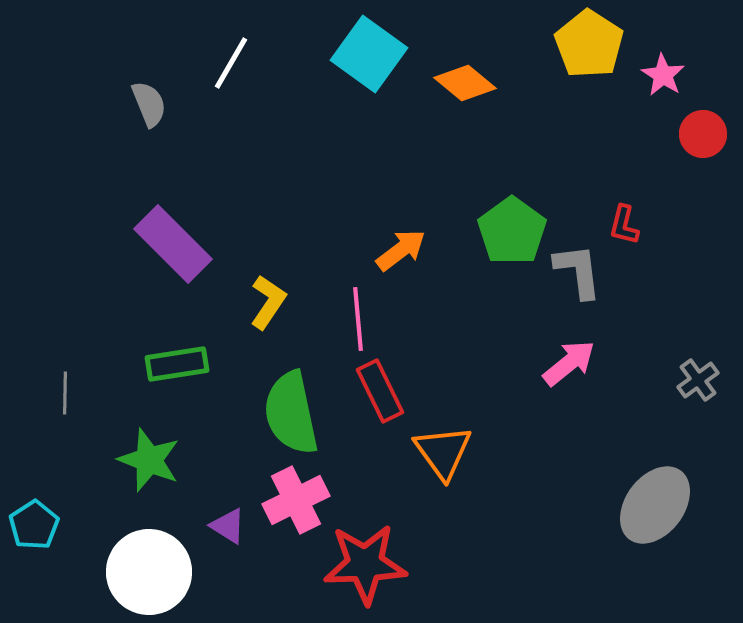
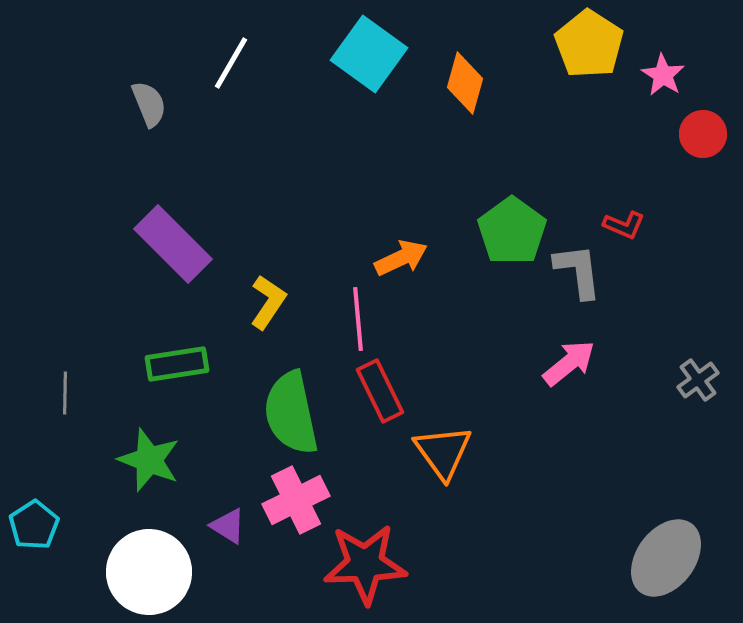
orange diamond: rotated 66 degrees clockwise
red L-shape: rotated 81 degrees counterclockwise
orange arrow: moved 8 px down; rotated 12 degrees clockwise
gray ellipse: moved 11 px right, 53 px down
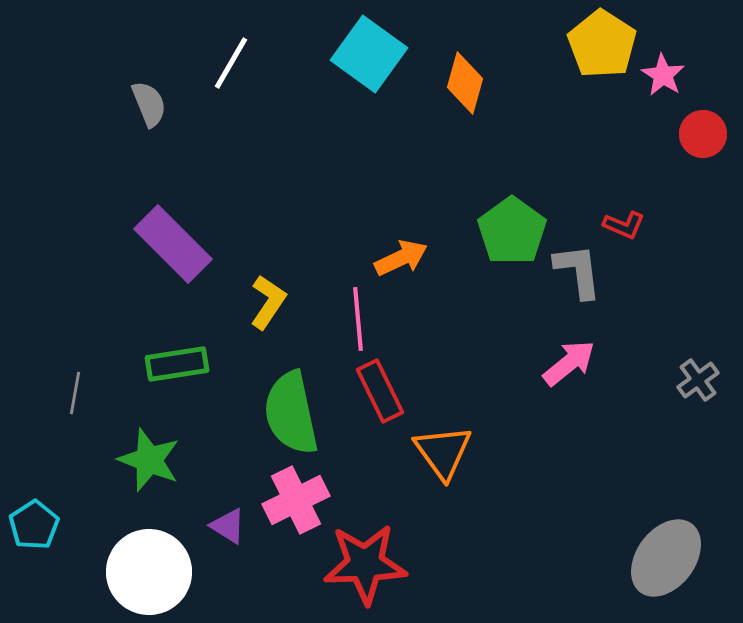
yellow pentagon: moved 13 px right
gray line: moved 10 px right; rotated 9 degrees clockwise
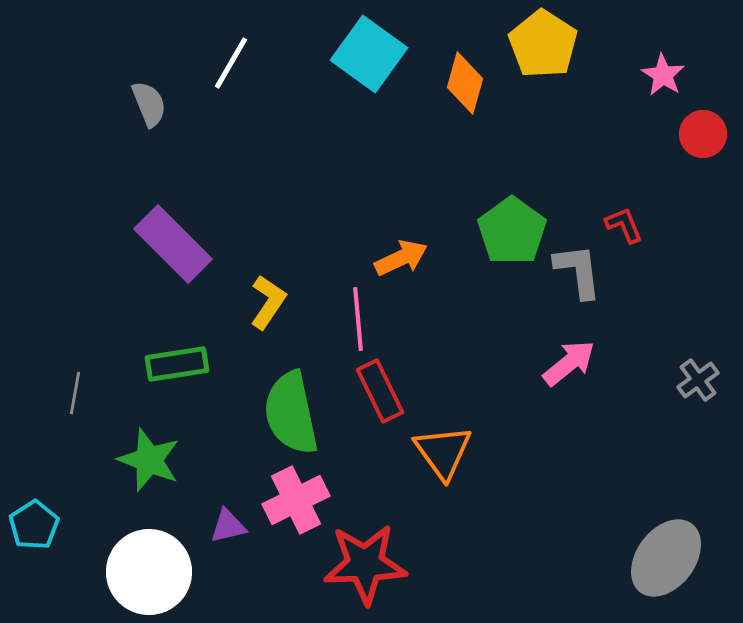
yellow pentagon: moved 59 px left
red L-shape: rotated 135 degrees counterclockwise
purple triangle: rotated 45 degrees counterclockwise
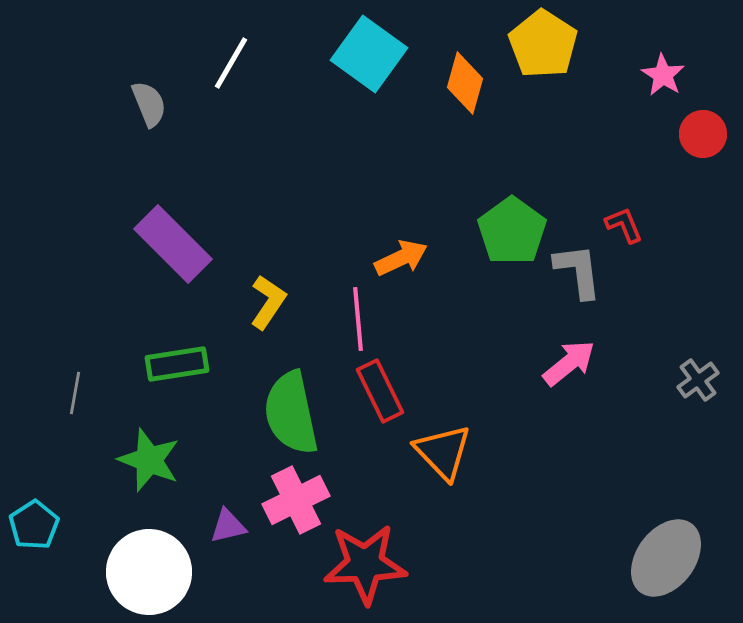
orange triangle: rotated 8 degrees counterclockwise
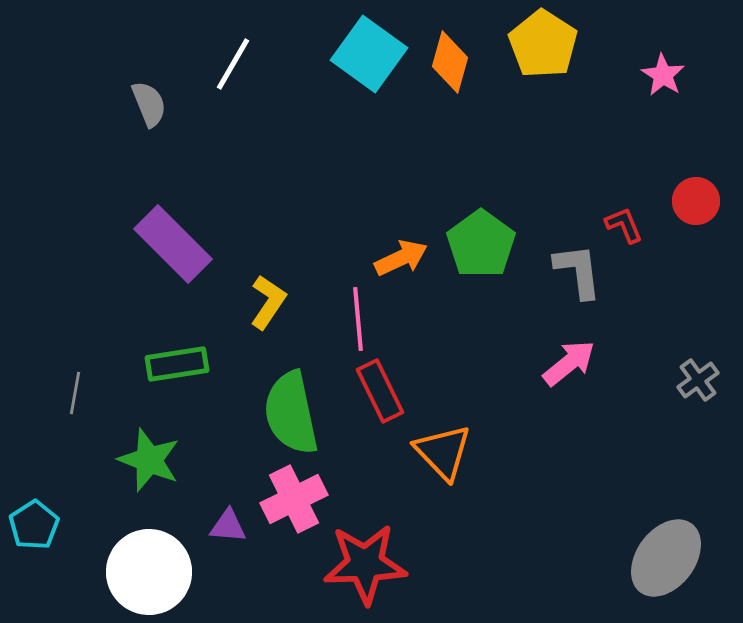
white line: moved 2 px right, 1 px down
orange diamond: moved 15 px left, 21 px up
red circle: moved 7 px left, 67 px down
green pentagon: moved 31 px left, 13 px down
pink cross: moved 2 px left, 1 px up
purple triangle: rotated 18 degrees clockwise
